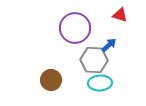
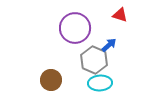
gray hexagon: rotated 20 degrees clockwise
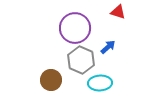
red triangle: moved 2 px left, 3 px up
blue arrow: moved 1 px left, 2 px down
gray hexagon: moved 13 px left
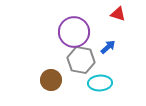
red triangle: moved 2 px down
purple circle: moved 1 px left, 4 px down
gray hexagon: rotated 12 degrees counterclockwise
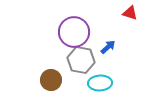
red triangle: moved 12 px right, 1 px up
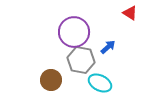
red triangle: rotated 14 degrees clockwise
cyan ellipse: rotated 30 degrees clockwise
